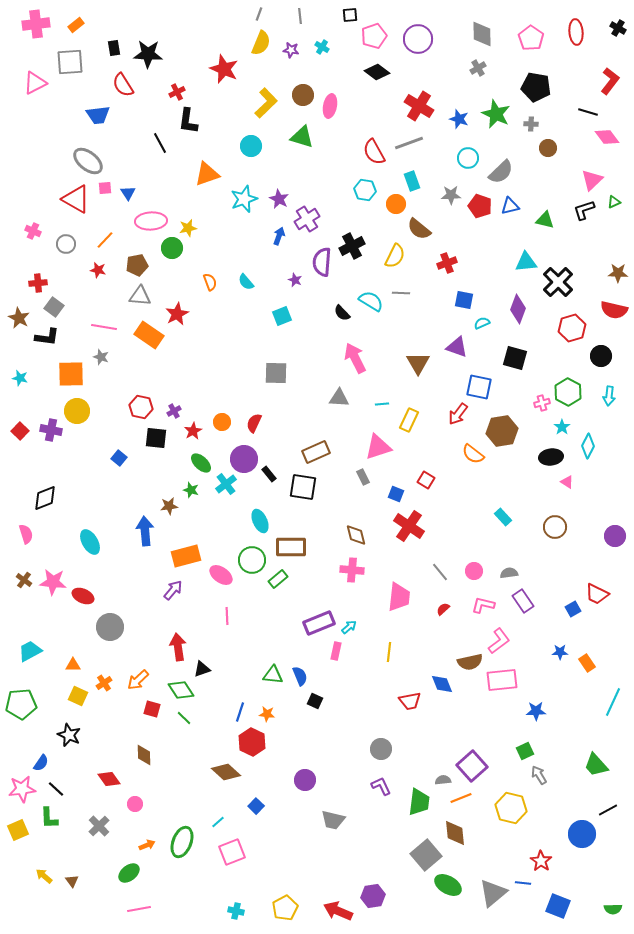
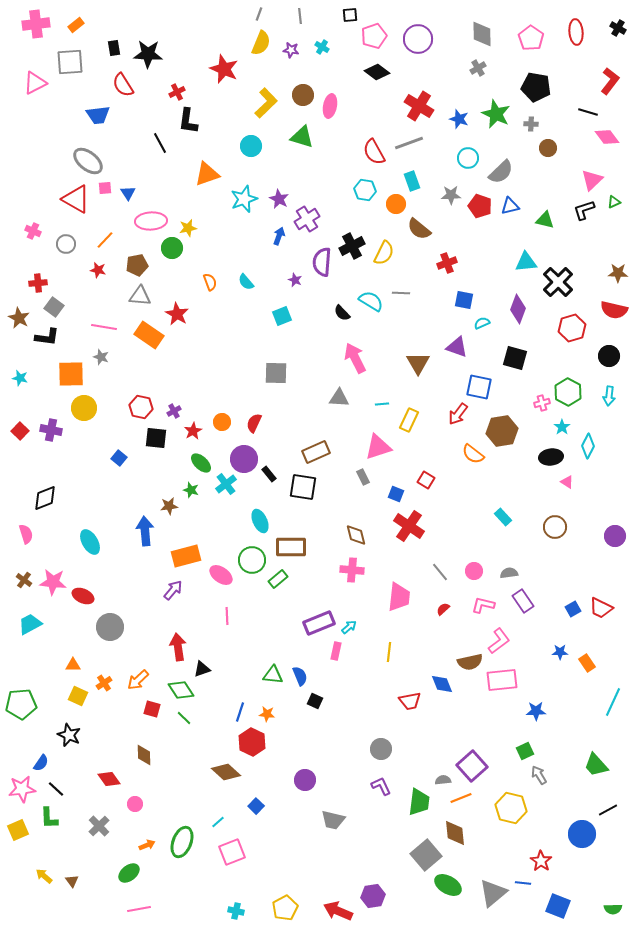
yellow semicircle at (395, 256): moved 11 px left, 3 px up
red star at (177, 314): rotated 15 degrees counterclockwise
black circle at (601, 356): moved 8 px right
yellow circle at (77, 411): moved 7 px right, 3 px up
red trapezoid at (597, 594): moved 4 px right, 14 px down
cyan trapezoid at (30, 651): moved 27 px up
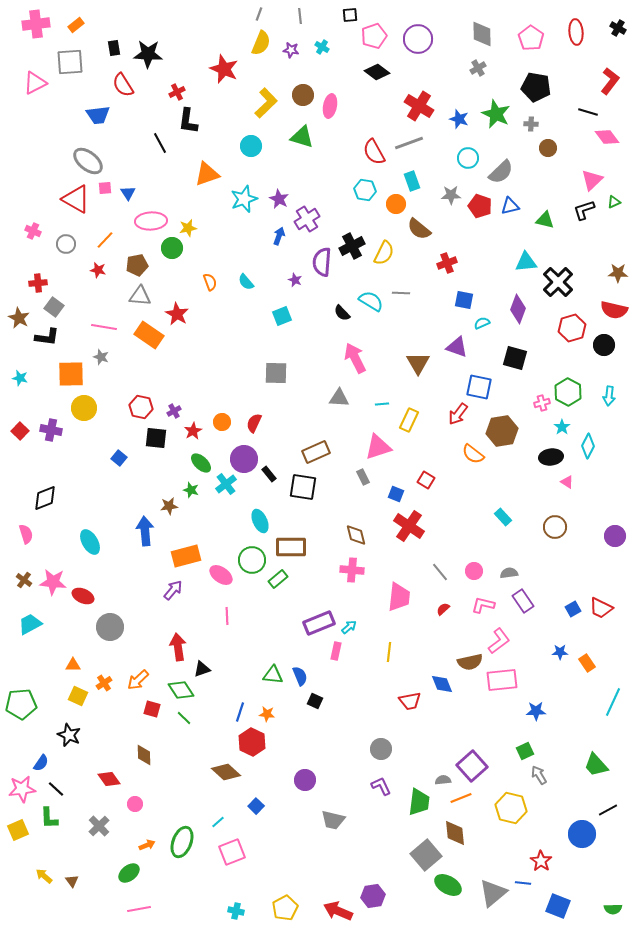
black circle at (609, 356): moved 5 px left, 11 px up
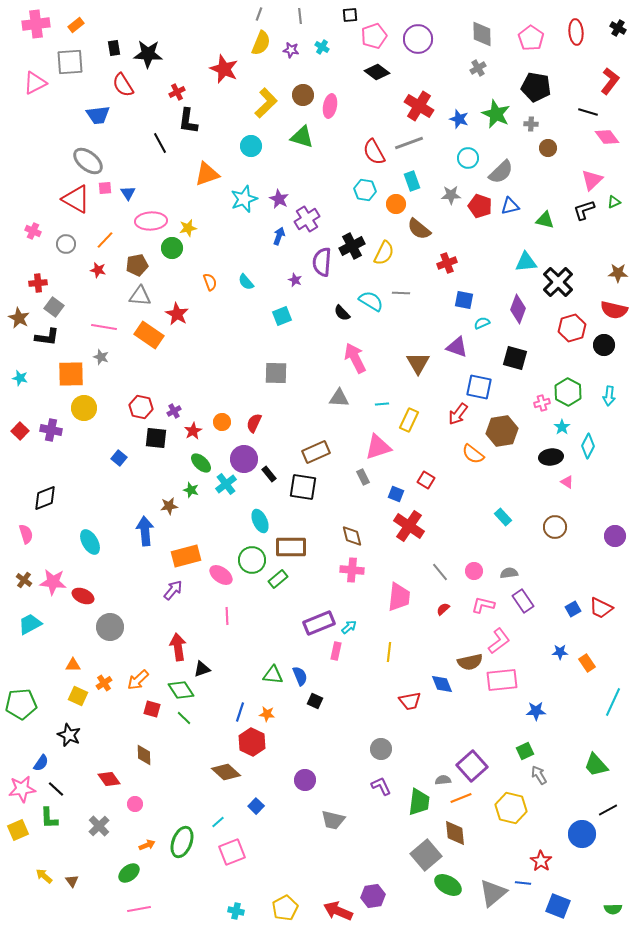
brown diamond at (356, 535): moved 4 px left, 1 px down
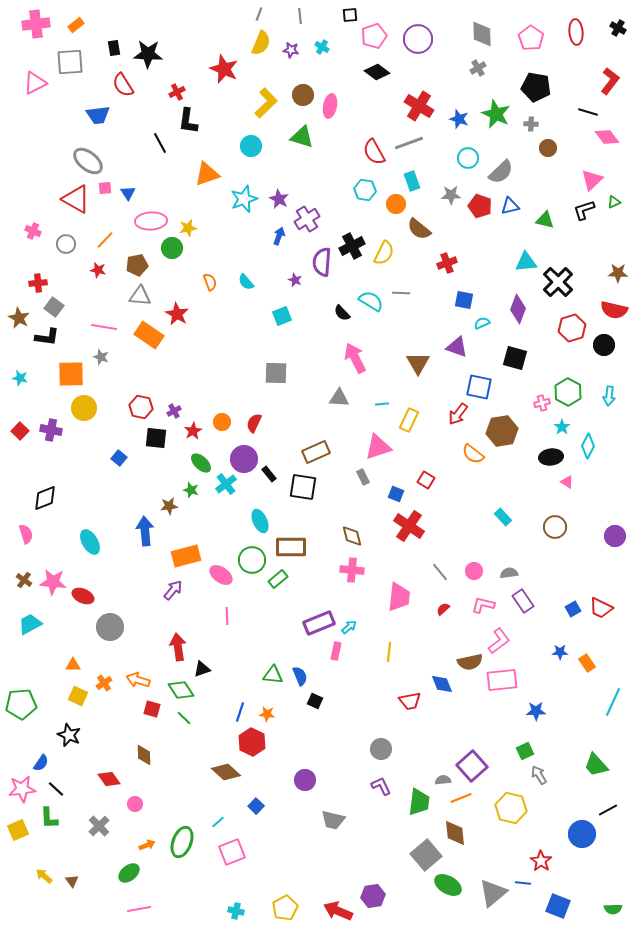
orange arrow at (138, 680): rotated 60 degrees clockwise
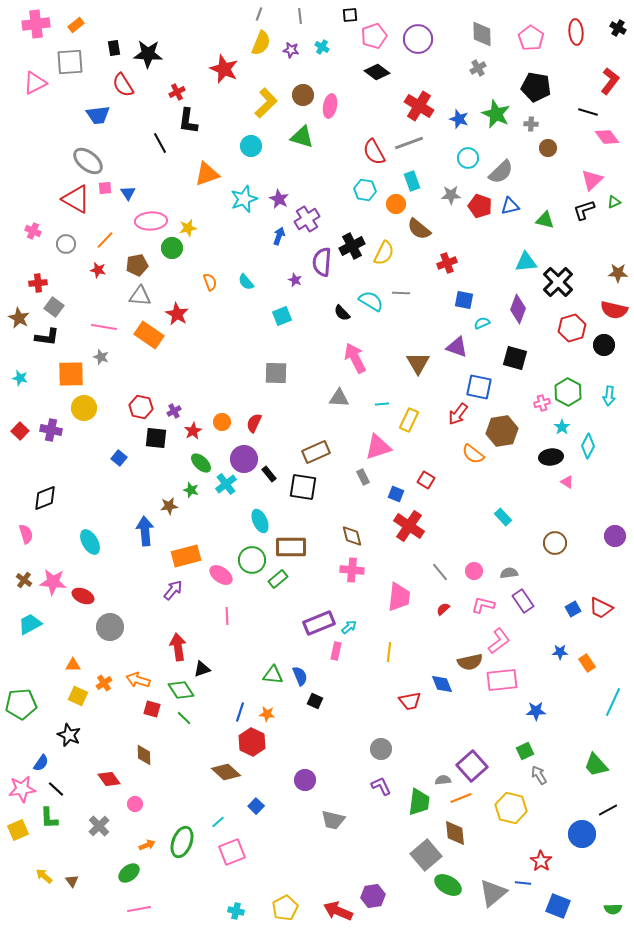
brown circle at (555, 527): moved 16 px down
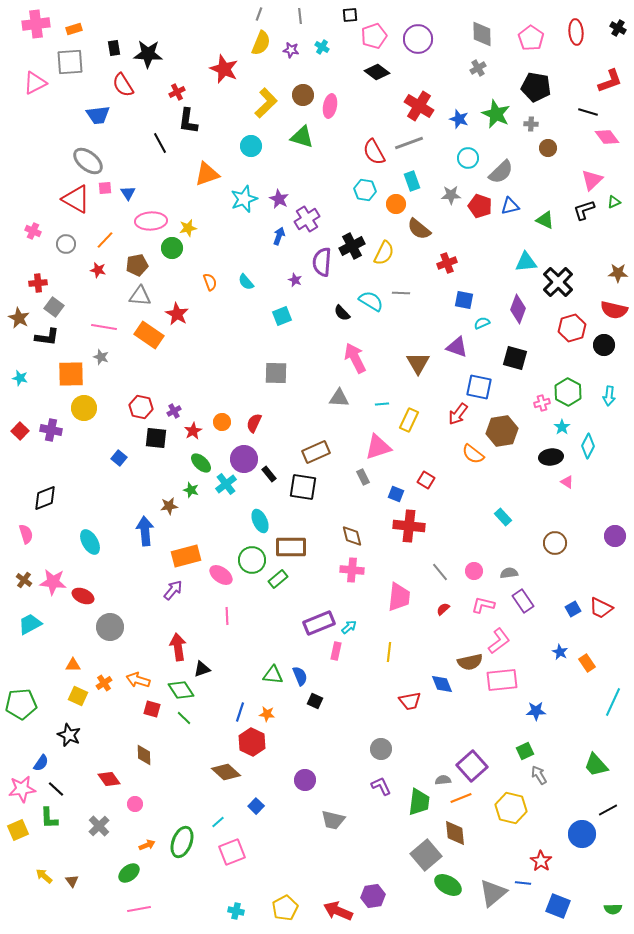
orange rectangle at (76, 25): moved 2 px left, 4 px down; rotated 21 degrees clockwise
red L-shape at (610, 81): rotated 32 degrees clockwise
green triangle at (545, 220): rotated 12 degrees clockwise
red cross at (409, 526): rotated 28 degrees counterclockwise
blue star at (560, 652): rotated 28 degrees clockwise
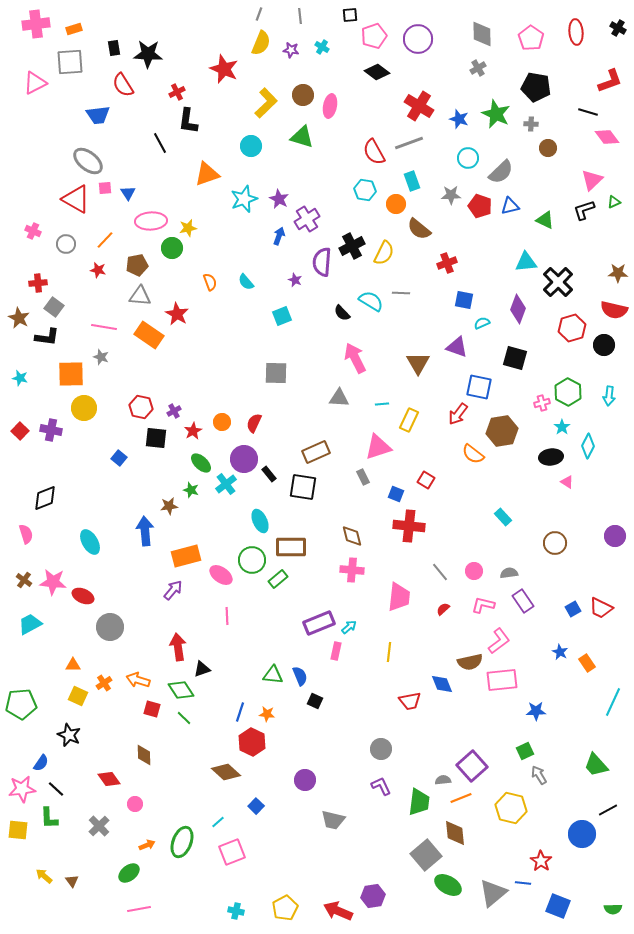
yellow square at (18, 830): rotated 30 degrees clockwise
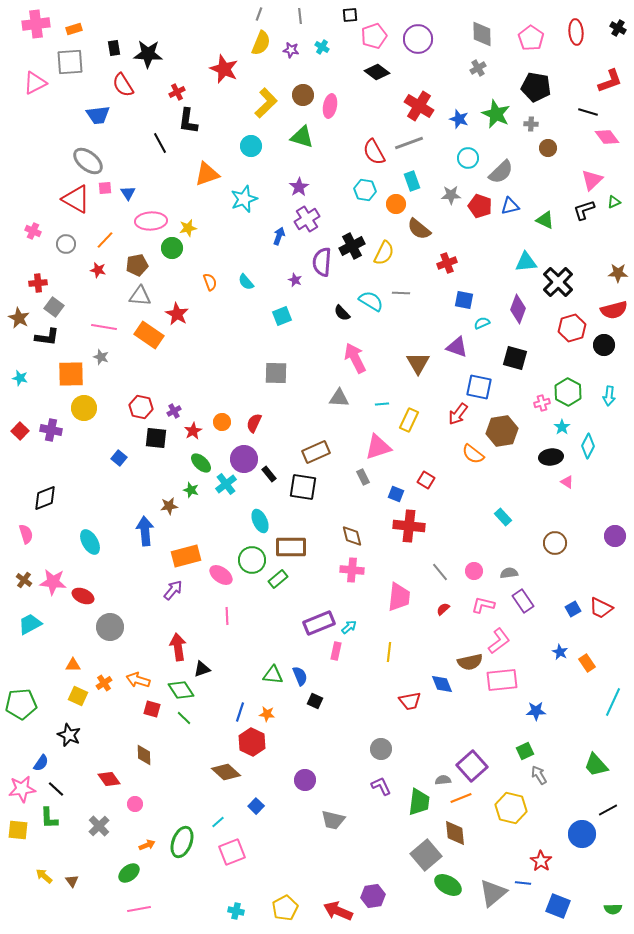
purple star at (279, 199): moved 20 px right, 12 px up; rotated 12 degrees clockwise
red semicircle at (614, 310): rotated 28 degrees counterclockwise
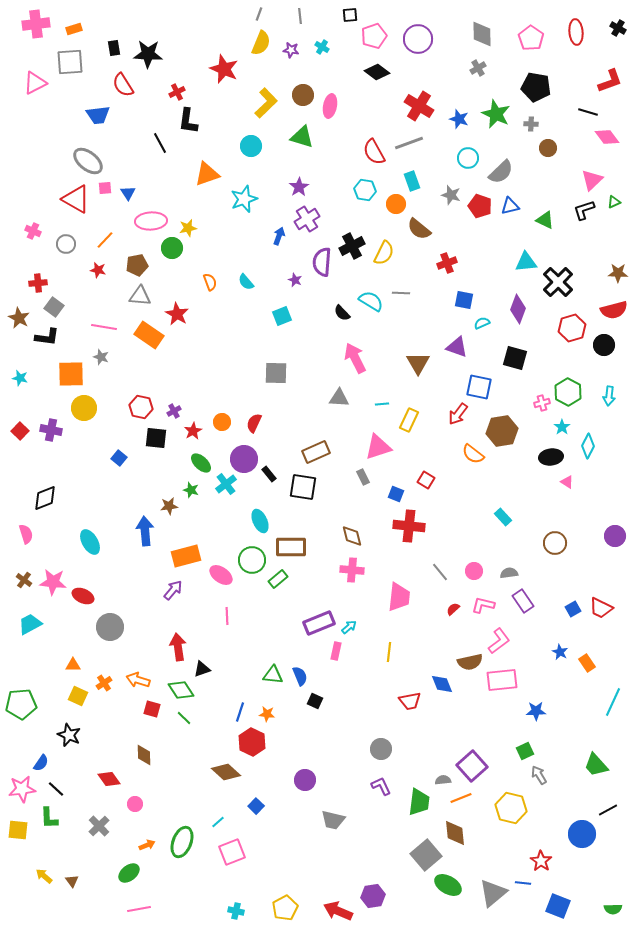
gray star at (451, 195): rotated 18 degrees clockwise
red semicircle at (443, 609): moved 10 px right
